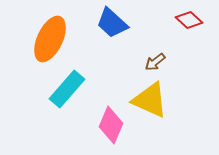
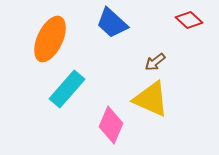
yellow triangle: moved 1 px right, 1 px up
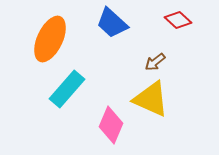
red diamond: moved 11 px left
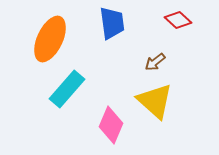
blue trapezoid: rotated 140 degrees counterclockwise
yellow triangle: moved 4 px right, 2 px down; rotated 18 degrees clockwise
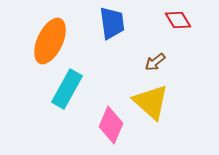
red diamond: rotated 16 degrees clockwise
orange ellipse: moved 2 px down
cyan rectangle: rotated 12 degrees counterclockwise
yellow triangle: moved 4 px left, 1 px down
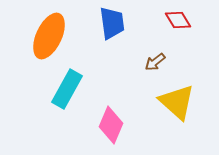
orange ellipse: moved 1 px left, 5 px up
yellow triangle: moved 26 px right
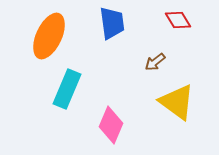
cyan rectangle: rotated 6 degrees counterclockwise
yellow triangle: rotated 6 degrees counterclockwise
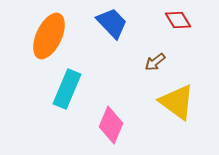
blue trapezoid: rotated 36 degrees counterclockwise
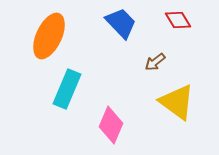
blue trapezoid: moved 9 px right
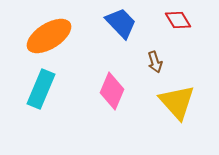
orange ellipse: rotated 33 degrees clockwise
brown arrow: rotated 70 degrees counterclockwise
cyan rectangle: moved 26 px left
yellow triangle: rotated 12 degrees clockwise
pink diamond: moved 1 px right, 34 px up
